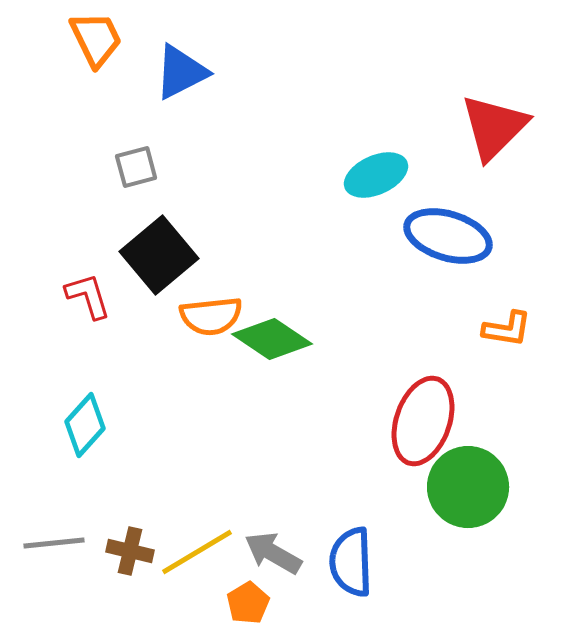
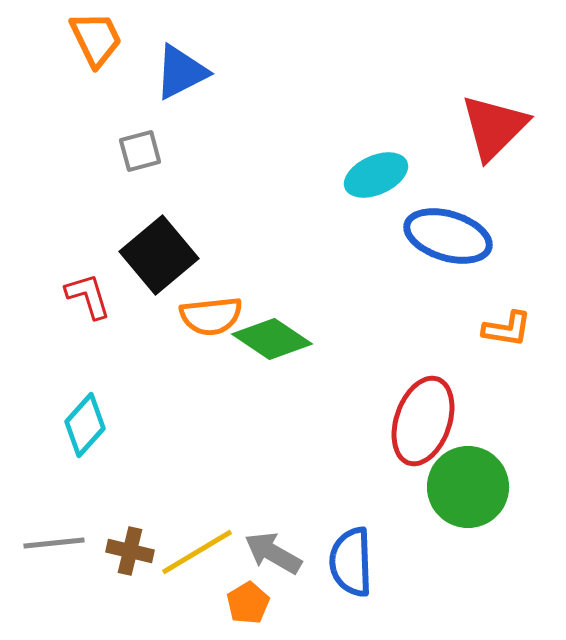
gray square: moved 4 px right, 16 px up
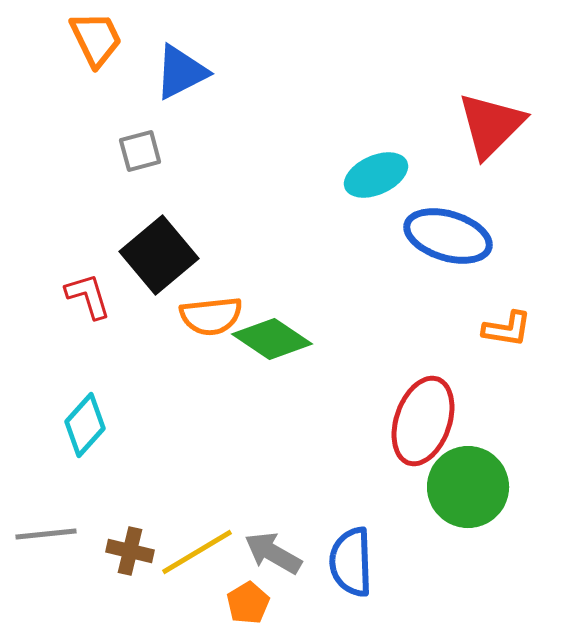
red triangle: moved 3 px left, 2 px up
gray line: moved 8 px left, 9 px up
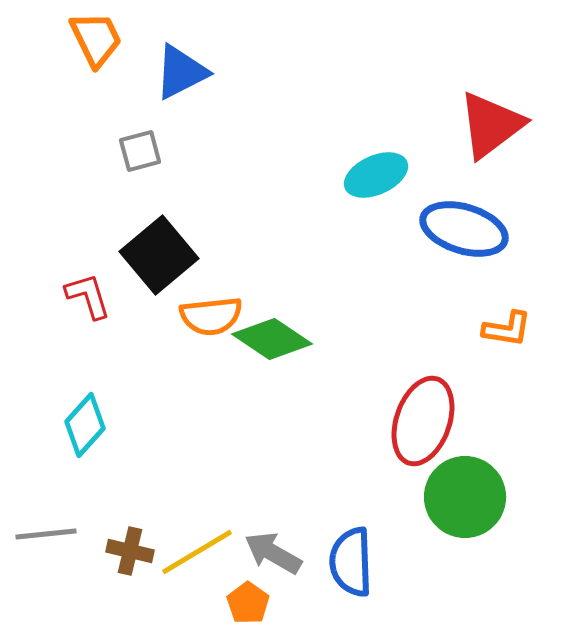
red triangle: rotated 8 degrees clockwise
blue ellipse: moved 16 px right, 7 px up
green circle: moved 3 px left, 10 px down
orange pentagon: rotated 6 degrees counterclockwise
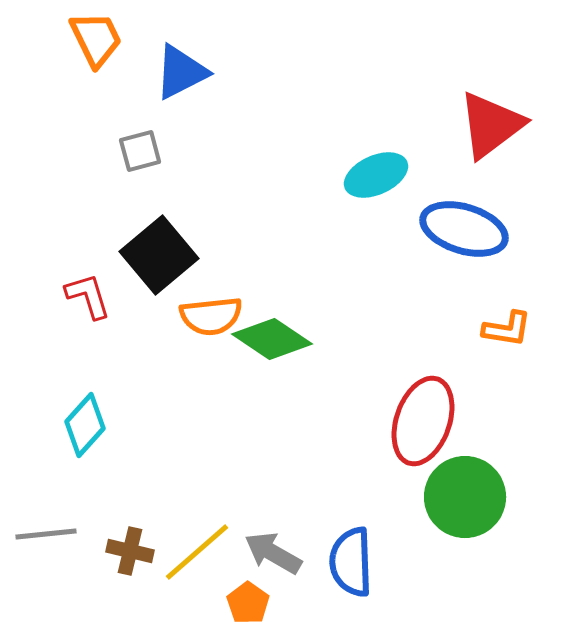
yellow line: rotated 10 degrees counterclockwise
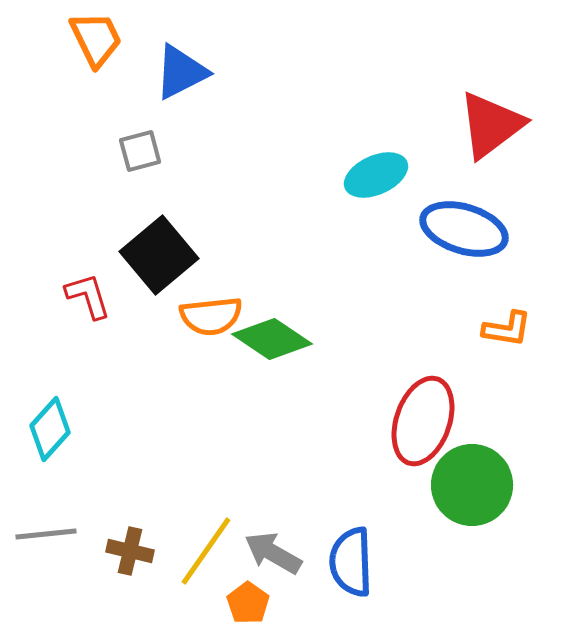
cyan diamond: moved 35 px left, 4 px down
green circle: moved 7 px right, 12 px up
yellow line: moved 9 px right, 1 px up; rotated 14 degrees counterclockwise
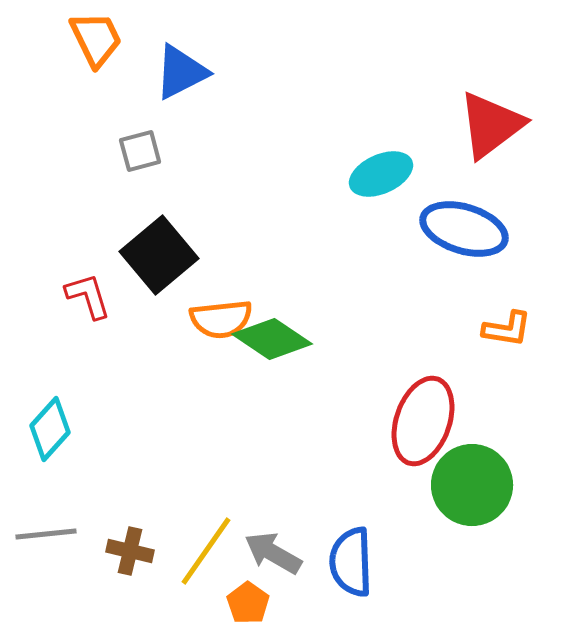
cyan ellipse: moved 5 px right, 1 px up
orange semicircle: moved 10 px right, 3 px down
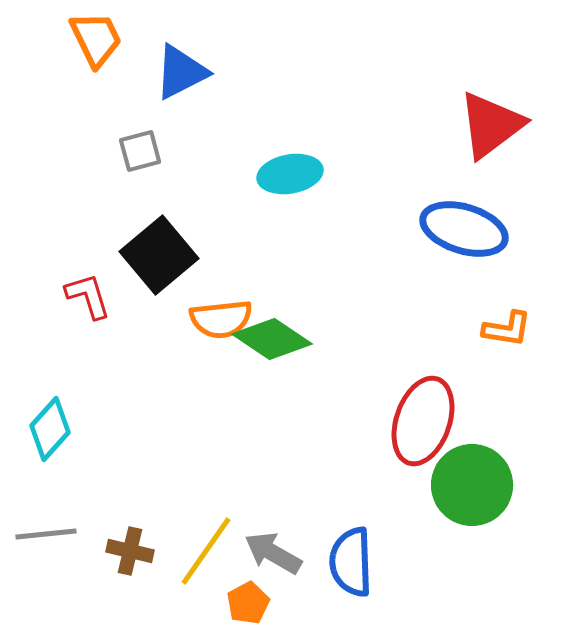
cyan ellipse: moved 91 px left; rotated 14 degrees clockwise
orange pentagon: rotated 9 degrees clockwise
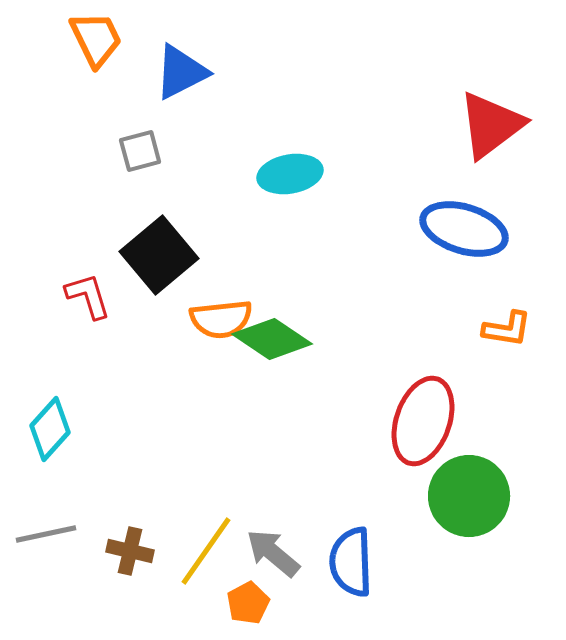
green circle: moved 3 px left, 11 px down
gray line: rotated 6 degrees counterclockwise
gray arrow: rotated 10 degrees clockwise
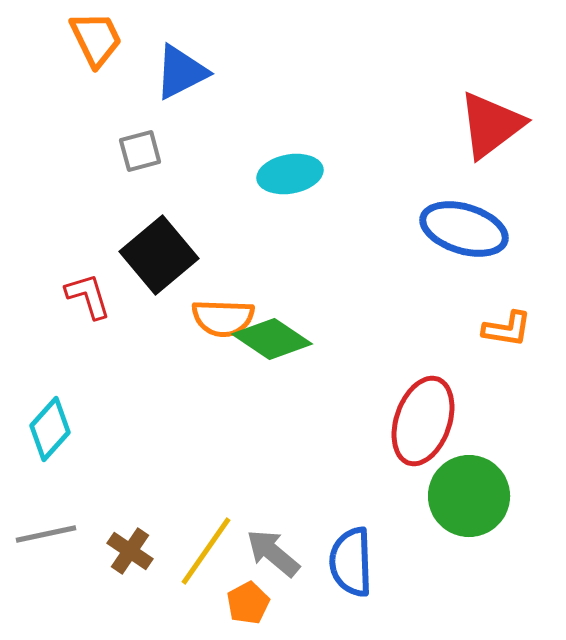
orange semicircle: moved 2 px right, 1 px up; rotated 8 degrees clockwise
brown cross: rotated 21 degrees clockwise
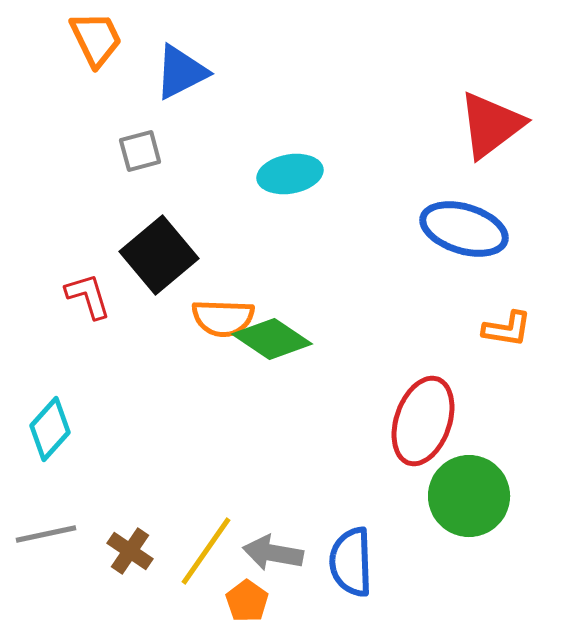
gray arrow: rotated 30 degrees counterclockwise
orange pentagon: moved 1 px left, 2 px up; rotated 9 degrees counterclockwise
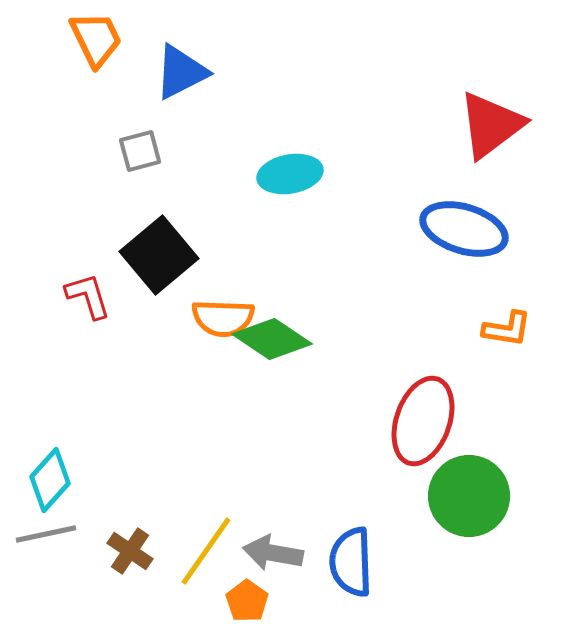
cyan diamond: moved 51 px down
